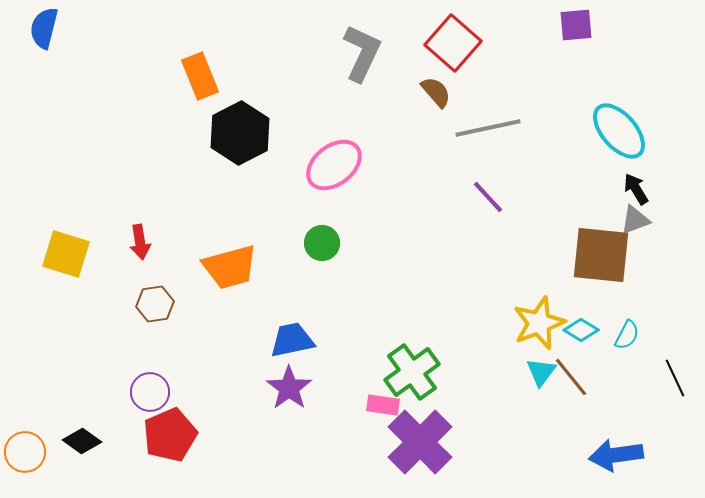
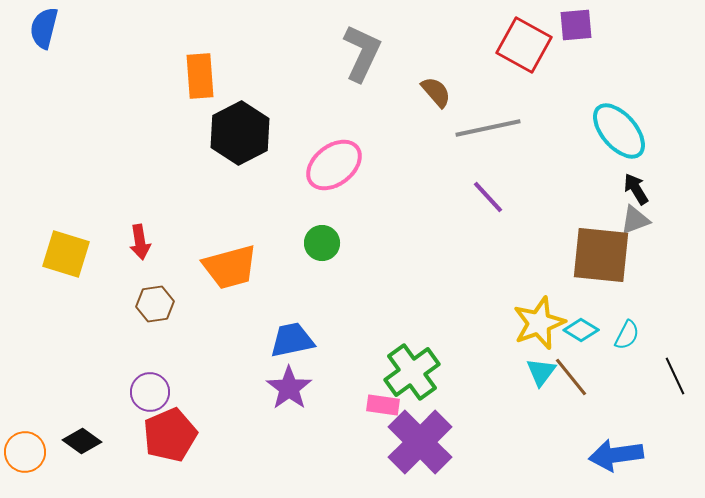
red square: moved 71 px right, 2 px down; rotated 12 degrees counterclockwise
orange rectangle: rotated 18 degrees clockwise
black line: moved 2 px up
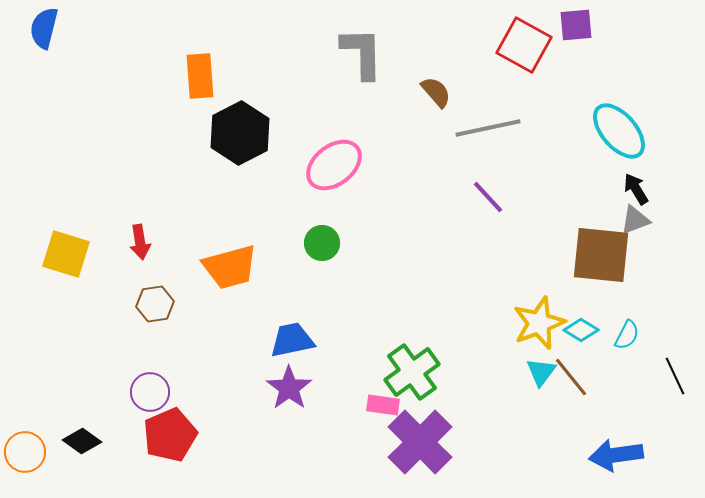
gray L-shape: rotated 26 degrees counterclockwise
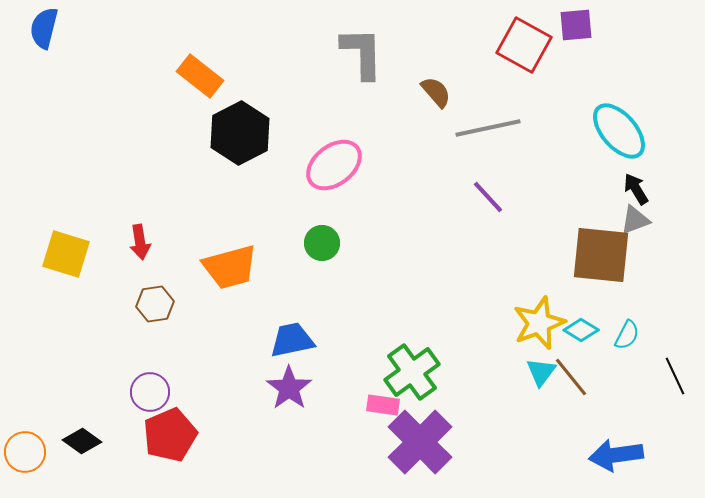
orange rectangle: rotated 48 degrees counterclockwise
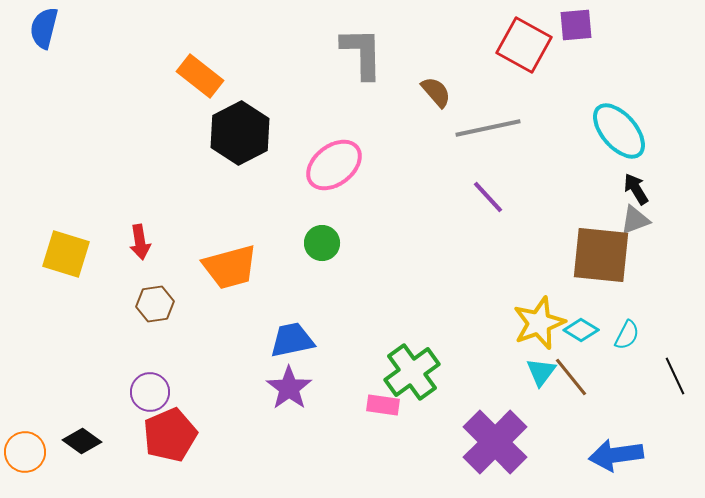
purple cross: moved 75 px right
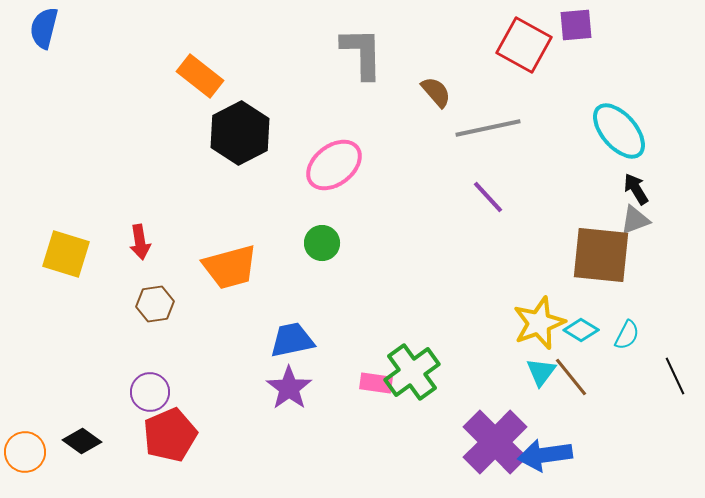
pink rectangle: moved 7 px left, 22 px up
blue arrow: moved 71 px left
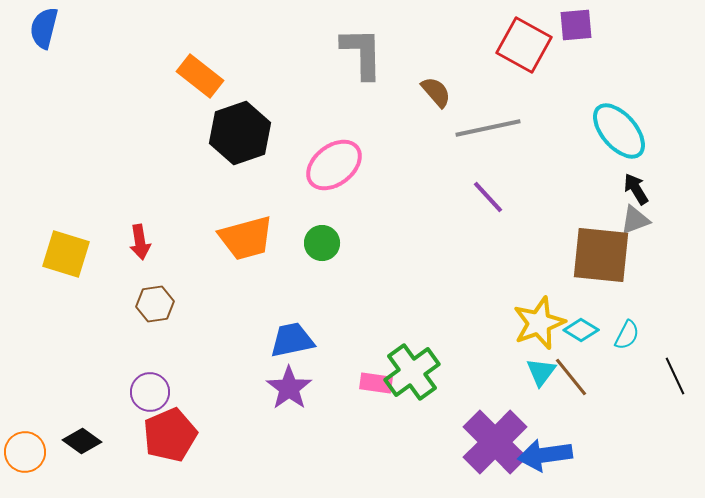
black hexagon: rotated 8 degrees clockwise
orange trapezoid: moved 16 px right, 29 px up
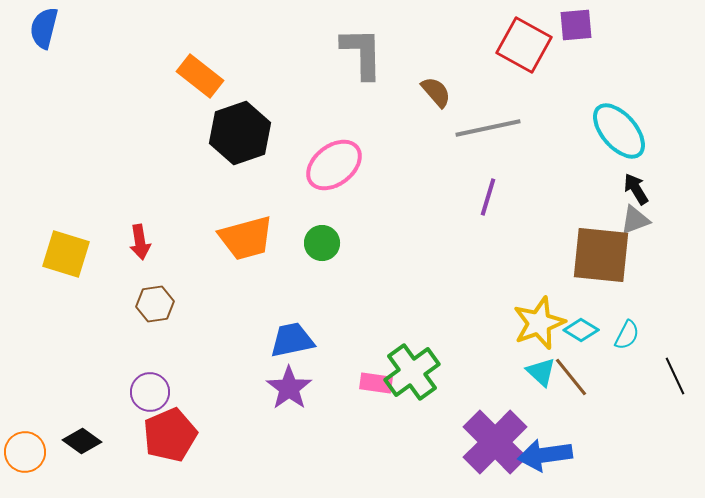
purple line: rotated 60 degrees clockwise
cyan triangle: rotated 24 degrees counterclockwise
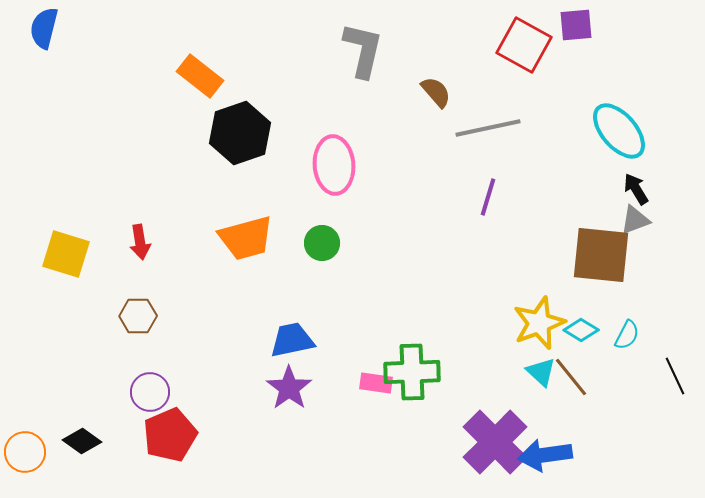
gray L-shape: moved 1 px right, 3 px up; rotated 14 degrees clockwise
pink ellipse: rotated 56 degrees counterclockwise
brown hexagon: moved 17 px left, 12 px down; rotated 9 degrees clockwise
green cross: rotated 34 degrees clockwise
